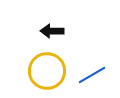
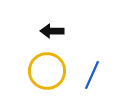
blue line: rotated 36 degrees counterclockwise
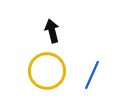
black arrow: rotated 75 degrees clockwise
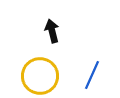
yellow circle: moved 7 px left, 5 px down
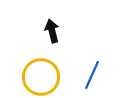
yellow circle: moved 1 px right, 1 px down
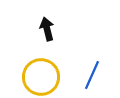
black arrow: moved 5 px left, 2 px up
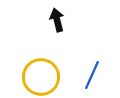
black arrow: moved 10 px right, 9 px up
